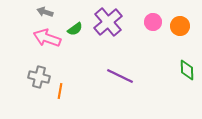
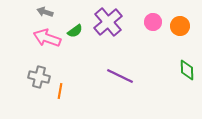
green semicircle: moved 2 px down
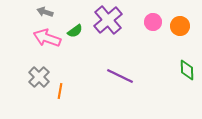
purple cross: moved 2 px up
gray cross: rotated 30 degrees clockwise
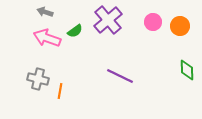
gray cross: moved 1 px left, 2 px down; rotated 30 degrees counterclockwise
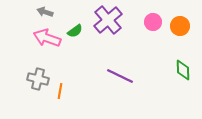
green diamond: moved 4 px left
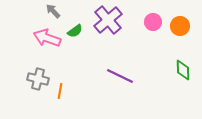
gray arrow: moved 8 px right, 1 px up; rotated 28 degrees clockwise
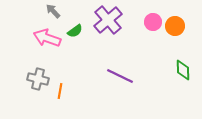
orange circle: moved 5 px left
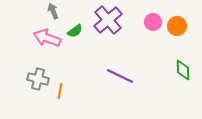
gray arrow: rotated 21 degrees clockwise
orange circle: moved 2 px right
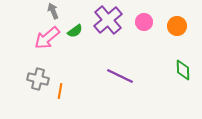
pink circle: moved 9 px left
pink arrow: rotated 60 degrees counterclockwise
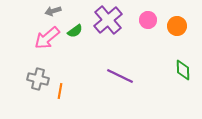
gray arrow: rotated 84 degrees counterclockwise
pink circle: moved 4 px right, 2 px up
